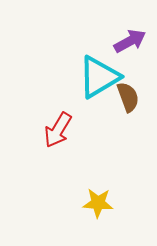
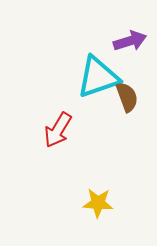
purple arrow: rotated 12 degrees clockwise
cyan triangle: moved 1 px left; rotated 12 degrees clockwise
brown semicircle: moved 1 px left
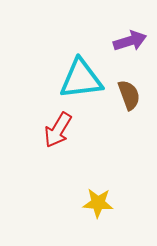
cyan triangle: moved 17 px left, 2 px down; rotated 12 degrees clockwise
brown semicircle: moved 2 px right, 2 px up
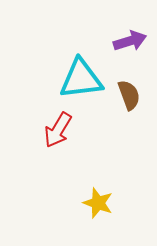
yellow star: rotated 16 degrees clockwise
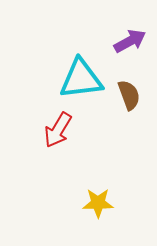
purple arrow: rotated 12 degrees counterclockwise
yellow star: rotated 20 degrees counterclockwise
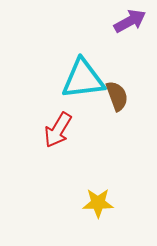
purple arrow: moved 20 px up
cyan triangle: moved 2 px right
brown semicircle: moved 12 px left, 1 px down
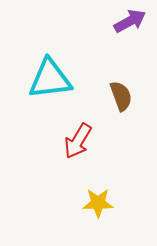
cyan triangle: moved 33 px left
brown semicircle: moved 4 px right
red arrow: moved 20 px right, 11 px down
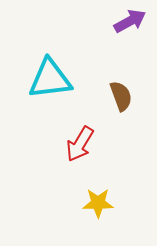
red arrow: moved 2 px right, 3 px down
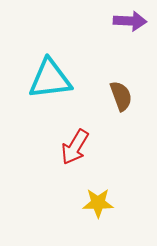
purple arrow: rotated 32 degrees clockwise
red arrow: moved 5 px left, 3 px down
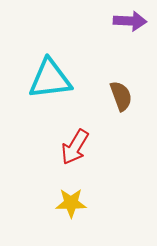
yellow star: moved 27 px left
